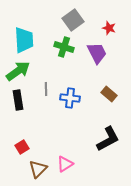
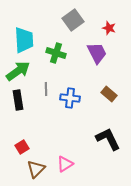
green cross: moved 8 px left, 6 px down
black L-shape: rotated 88 degrees counterclockwise
brown triangle: moved 2 px left
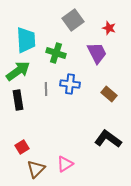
cyan trapezoid: moved 2 px right
blue cross: moved 14 px up
black L-shape: rotated 28 degrees counterclockwise
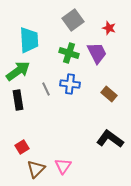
cyan trapezoid: moved 3 px right
green cross: moved 13 px right
gray line: rotated 24 degrees counterclockwise
black L-shape: moved 2 px right
pink triangle: moved 2 px left, 2 px down; rotated 24 degrees counterclockwise
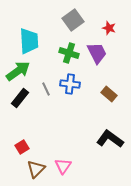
cyan trapezoid: moved 1 px down
black rectangle: moved 2 px right, 2 px up; rotated 48 degrees clockwise
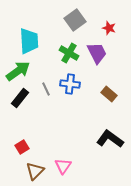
gray square: moved 2 px right
green cross: rotated 12 degrees clockwise
brown triangle: moved 1 px left, 2 px down
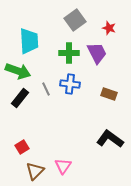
green cross: rotated 30 degrees counterclockwise
green arrow: rotated 55 degrees clockwise
brown rectangle: rotated 21 degrees counterclockwise
